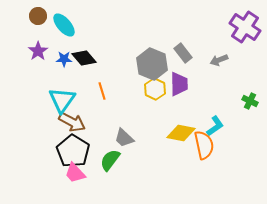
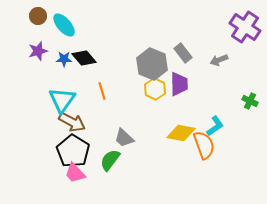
purple star: rotated 18 degrees clockwise
orange semicircle: rotated 8 degrees counterclockwise
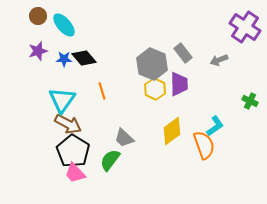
brown arrow: moved 4 px left, 2 px down
yellow diamond: moved 9 px left, 2 px up; rotated 48 degrees counterclockwise
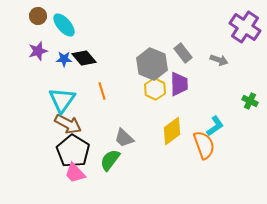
gray arrow: rotated 138 degrees counterclockwise
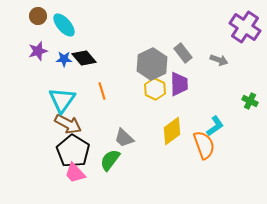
gray hexagon: rotated 12 degrees clockwise
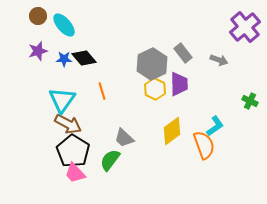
purple cross: rotated 16 degrees clockwise
